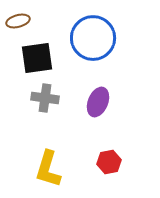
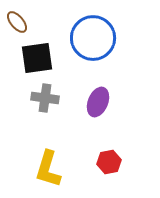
brown ellipse: moved 1 px left, 1 px down; rotated 65 degrees clockwise
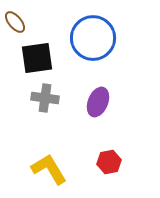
brown ellipse: moved 2 px left
yellow L-shape: moved 1 px right; rotated 132 degrees clockwise
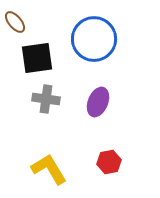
blue circle: moved 1 px right, 1 px down
gray cross: moved 1 px right, 1 px down
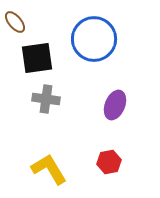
purple ellipse: moved 17 px right, 3 px down
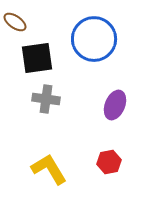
brown ellipse: rotated 15 degrees counterclockwise
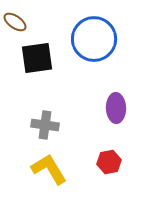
gray cross: moved 1 px left, 26 px down
purple ellipse: moved 1 px right, 3 px down; rotated 24 degrees counterclockwise
